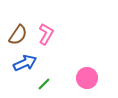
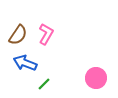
blue arrow: rotated 135 degrees counterclockwise
pink circle: moved 9 px right
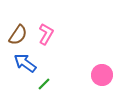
blue arrow: rotated 15 degrees clockwise
pink circle: moved 6 px right, 3 px up
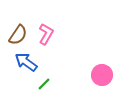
blue arrow: moved 1 px right, 1 px up
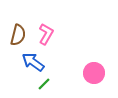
brown semicircle: rotated 20 degrees counterclockwise
blue arrow: moved 7 px right
pink circle: moved 8 px left, 2 px up
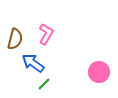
brown semicircle: moved 3 px left, 4 px down
blue arrow: moved 1 px down
pink circle: moved 5 px right, 1 px up
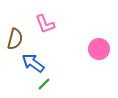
pink L-shape: moved 1 px left, 10 px up; rotated 130 degrees clockwise
pink circle: moved 23 px up
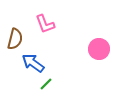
green line: moved 2 px right
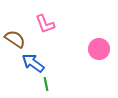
brown semicircle: rotated 70 degrees counterclockwise
green line: rotated 56 degrees counterclockwise
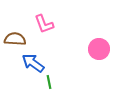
pink L-shape: moved 1 px left
brown semicircle: rotated 30 degrees counterclockwise
green line: moved 3 px right, 2 px up
